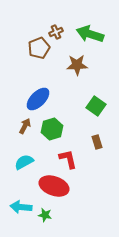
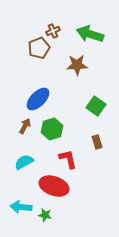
brown cross: moved 3 px left, 1 px up
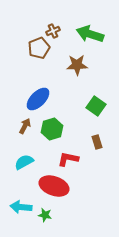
red L-shape: rotated 65 degrees counterclockwise
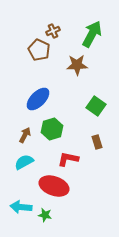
green arrow: moved 2 px right; rotated 100 degrees clockwise
brown pentagon: moved 2 px down; rotated 25 degrees counterclockwise
brown arrow: moved 9 px down
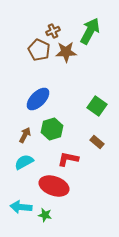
green arrow: moved 2 px left, 3 px up
brown star: moved 11 px left, 13 px up
green square: moved 1 px right
brown rectangle: rotated 32 degrees counterclockwise
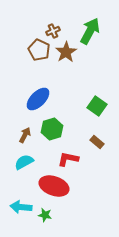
brown star: rotated 30 degrees counterclockwise
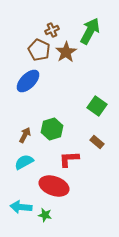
brown cross: moved 1 px left, 1 px up
blue ellipse: moved 10 px left, 18 px up
red L-shape: moved 1 px right; rotated 15 degrees counterclockwise
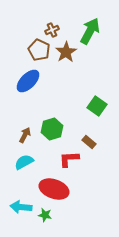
brown rectangle: moved 8 px left
red ellipse: moved 3 px down
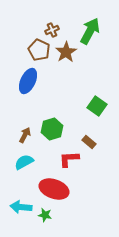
blue ellipse: rotated 20 degrees counterclockwise
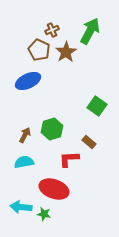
blue ellipse: rotated 40 degrees clockwise
cyan semicircle: rotated 18 degrees clockwise
green star: moved 1 px left, 1 px up
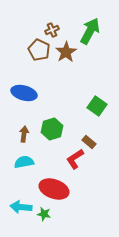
blue ellipse: moved 4 px left, 12 px down; rotated 40 degrees clockwise
brown arrow: moved 1 px left, 1 px up; rotated 21 degrees counterclockwise
red L-shape: moved 6 px right; rotated 30 degrees counterclockwise
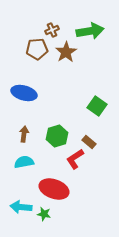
green arrow: rotated 52 degrees clockwise
brown pentagon: moved 2 px left, 1 px up; rotated 30 degrees counterclockwise
green hexagon: moved 5 px right, 7 px down
